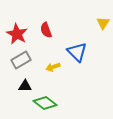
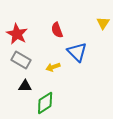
red semicircle: moved 11 px right
gray rectangle: rotated 60 degrees clockwise
green diamond: rotated 70 degrees counterclockwise
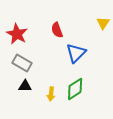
blue triangle: moved 1 px left, 1 px down; rotated 30 degrees clockwise
gray rectangle: moved 1 px right, 3 px down
yellow arrow: moved 2 px left, 27 px down; rotated 64 degrees counterclockwise
green diamond: moved 30 px right, 14 px up
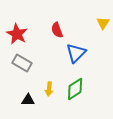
black triangle: moved 3 px right, 14 px down
yellow arrow: moved 2 px left, 5 px up
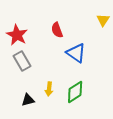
yellow triangle: moved 3 px up
red star: moved 1 px down
blue triangle: rotated 40 degrees counterclockwise
gray rectangle: moved 2 px up; rotated 30 degrees clockwise
green diamond: moved 3 px down
black triangle: rotated 16 degrees counterclockwise
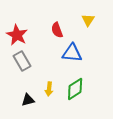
yellow triangle: moved 15 px left
blue triangle: moved 4 px left; rotated 30 degrees counterclockwise
green diamond: moved 3 px up
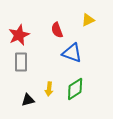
yellow triangle: rotated 32 degrees clockwise
red star: moved 2 px right; rotated 20 degrees clockwise
blue triangle: rotated 15 degrees clockwise
gray rectangle: moved 1 px left, 1 px down; rotated 30 degrees clockwise
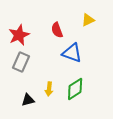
gray rectangle: rotated 24 degrees clockwise
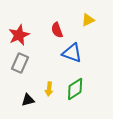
gray rectangle: moved 1 px left, 1 px down
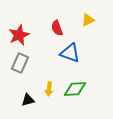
red semicircle: moved 2 px up
blue triangle: moved 2 px left
green diamond: rotated 30 degrees clockwise
